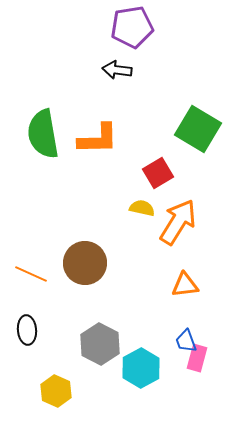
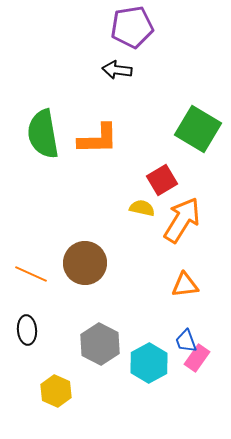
red square: moved 4 px right, 7 px down
orange arrow: moved 4 px right, 2 px up
pink rectangle: rotated 20 degrees clockwise
cyan hexagon: moved 8 px right, 5 px up
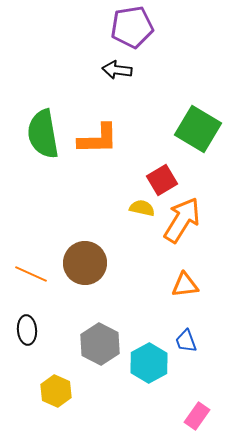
pink rectangle: moved 58 px down
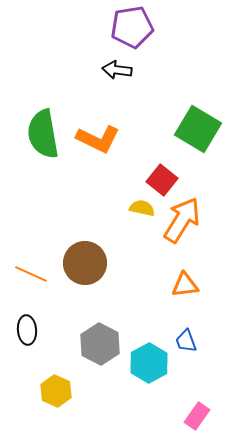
orange L-shape: rotated 27 degrees clockwise
red square: rotated 20 degrees counterclockwise
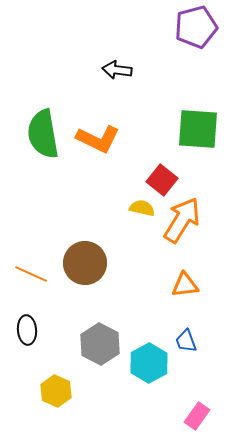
purple pentagon: moved 64 px right; rotated 6 degrees counterclockwise
green square: rotated 27 degrees counterclockwise
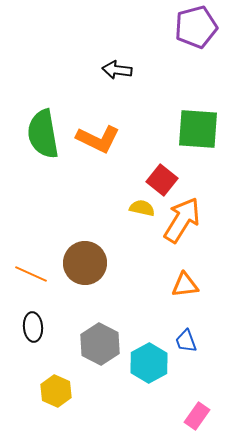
black ellipse: moved 6 px right, 3 px up
